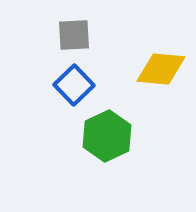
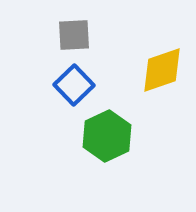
yellow diamond: moved 1 px right, 1 px down; rotated 24 degrees counterclockwise
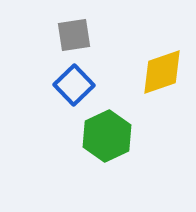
gray square: rotated 6 degrees counterclockwise
yellow diamond: moved 2 px down
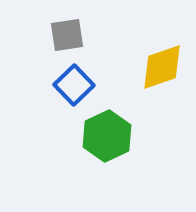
gray square: moved 7 px left
yellow diamond: moved 5 px up
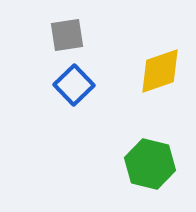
yellow diamond: moved 2 px left, 4 px down
green hexagon: moved 43 px right, 28 px down; rotated 21 degrees counterclockwise
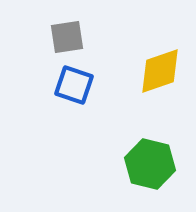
gray square: moved 2 px down
blue square: rotated 27 degrees counterclockwise
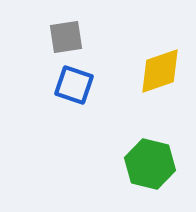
gray square: moved 1 px left
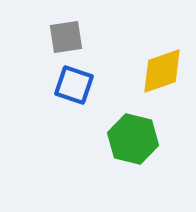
yellow diamond: moved 2 px right
green hexagon: moved 17 px left, 25 px up
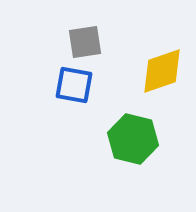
gray square: moved 19 px right, 5 px down
blue square: rotated 9 degrees counterclockwise
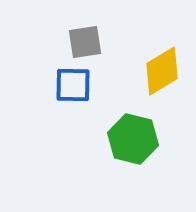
yellow diamond: rotated 12 degrees counterclockwise
blue square: moved 1 px left; rotated 9 degrees counterclockwise
